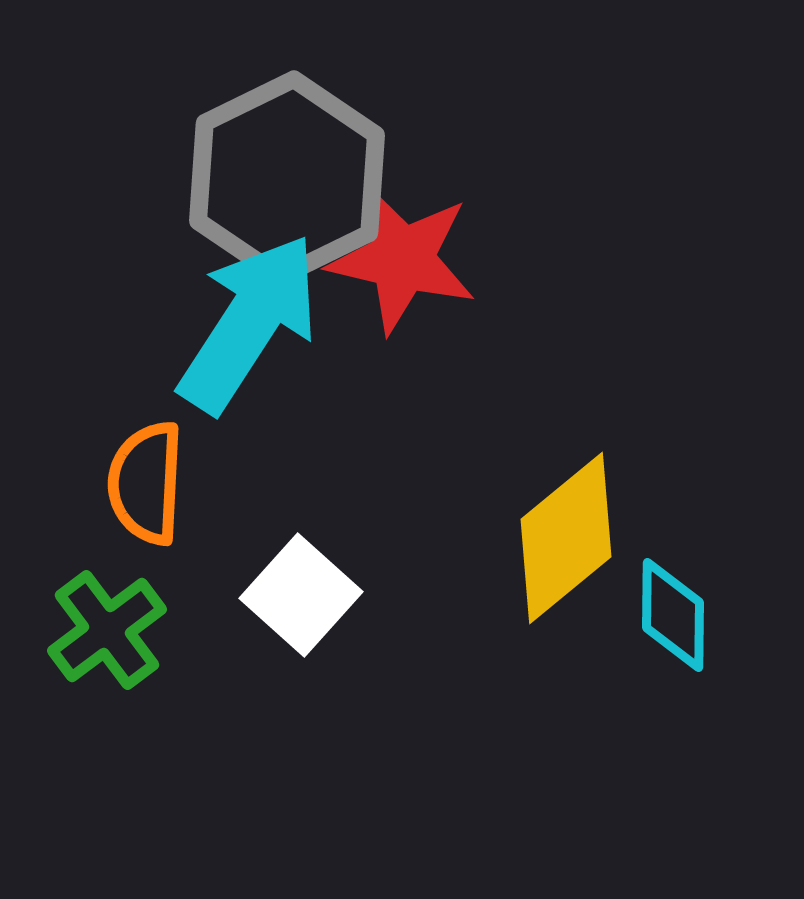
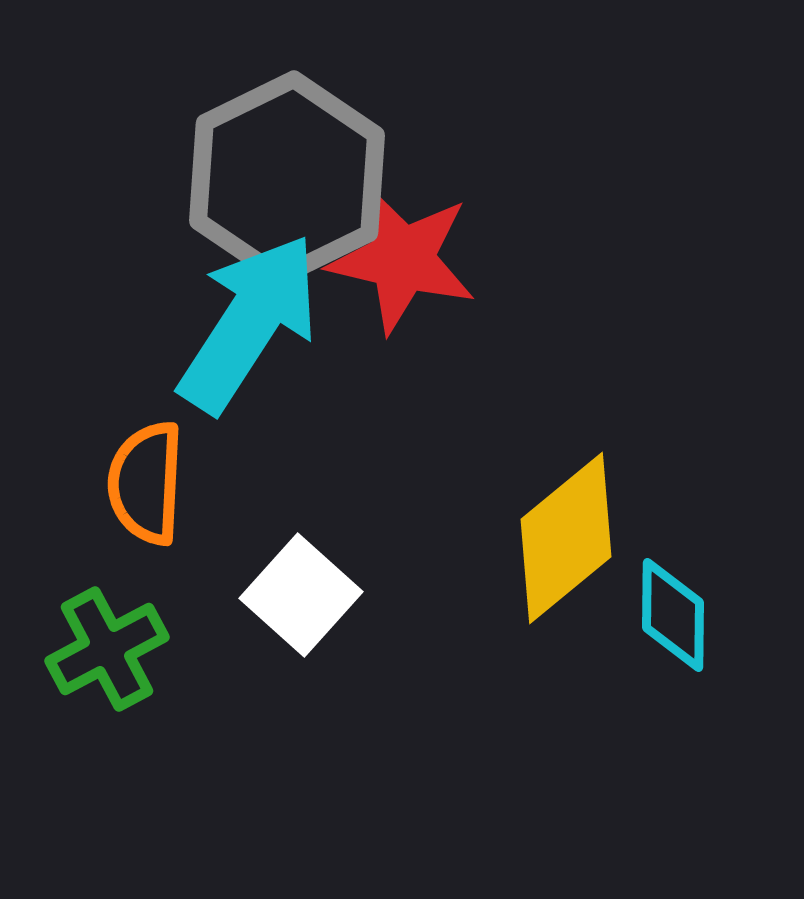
green cross: moved 19 px down; rotated 9 degrees clockwise
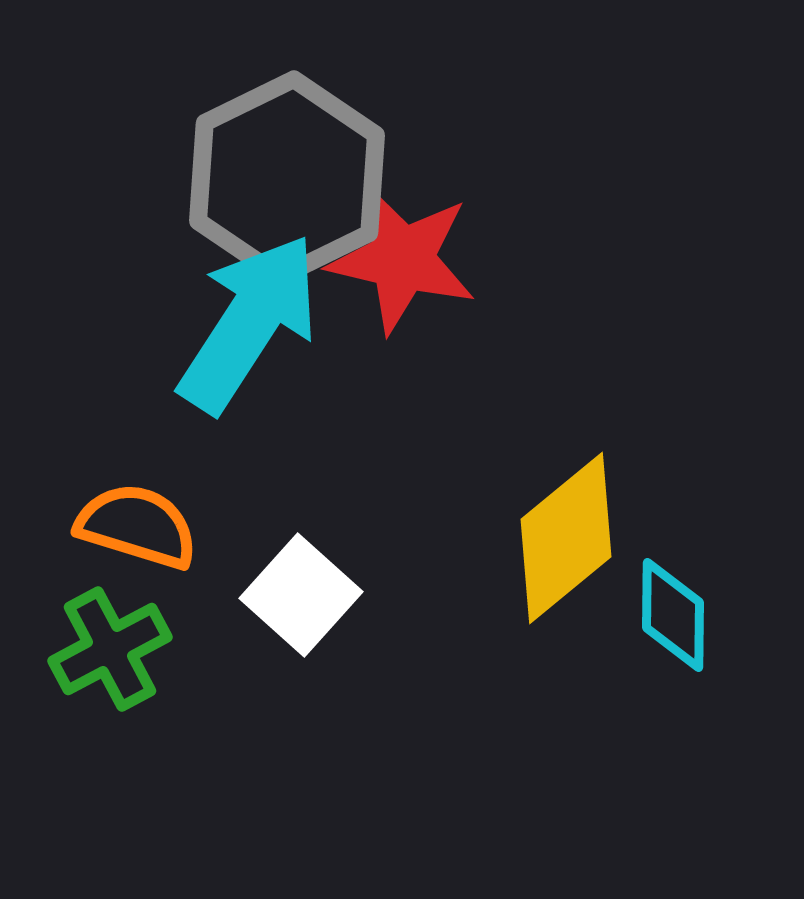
orange semicircle: moved 9 px left, 43 px down; rotated 104 degrees clockwise
green cross: moved 3 px right
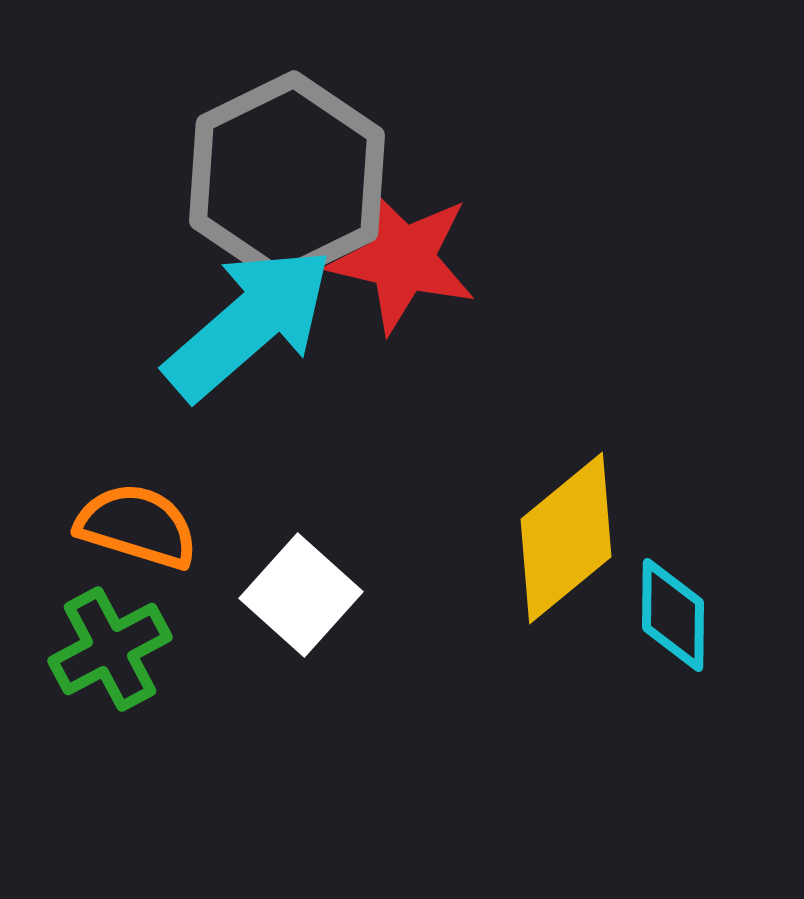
cyan arrow: rotated 16 degrees clockwise
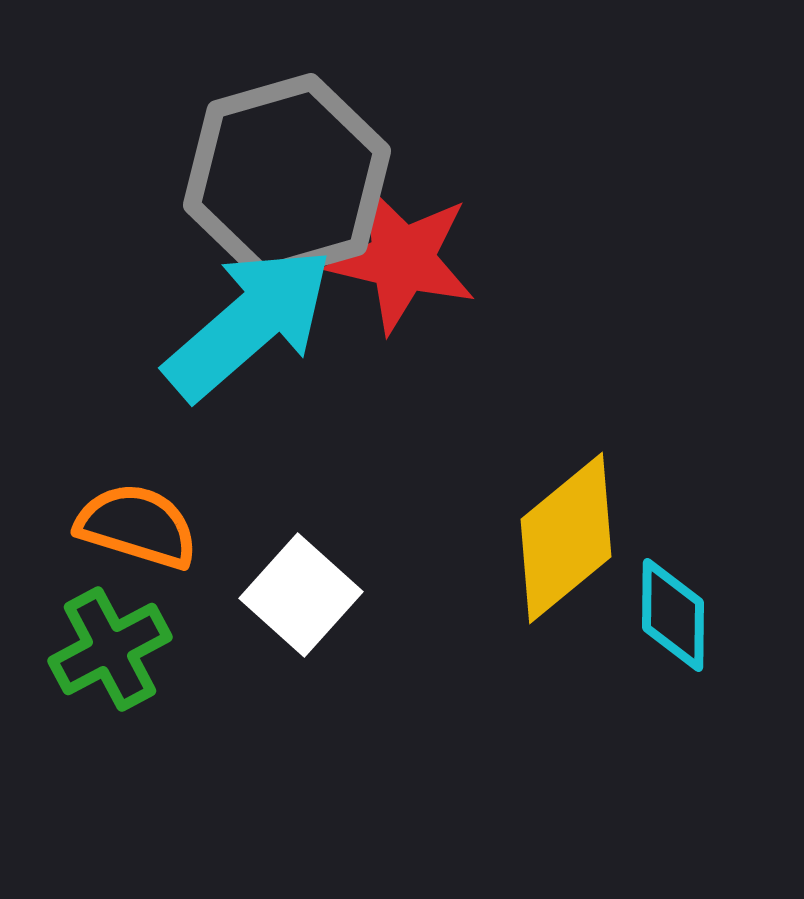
gray hexagon: rotated 10 degrees clockwise
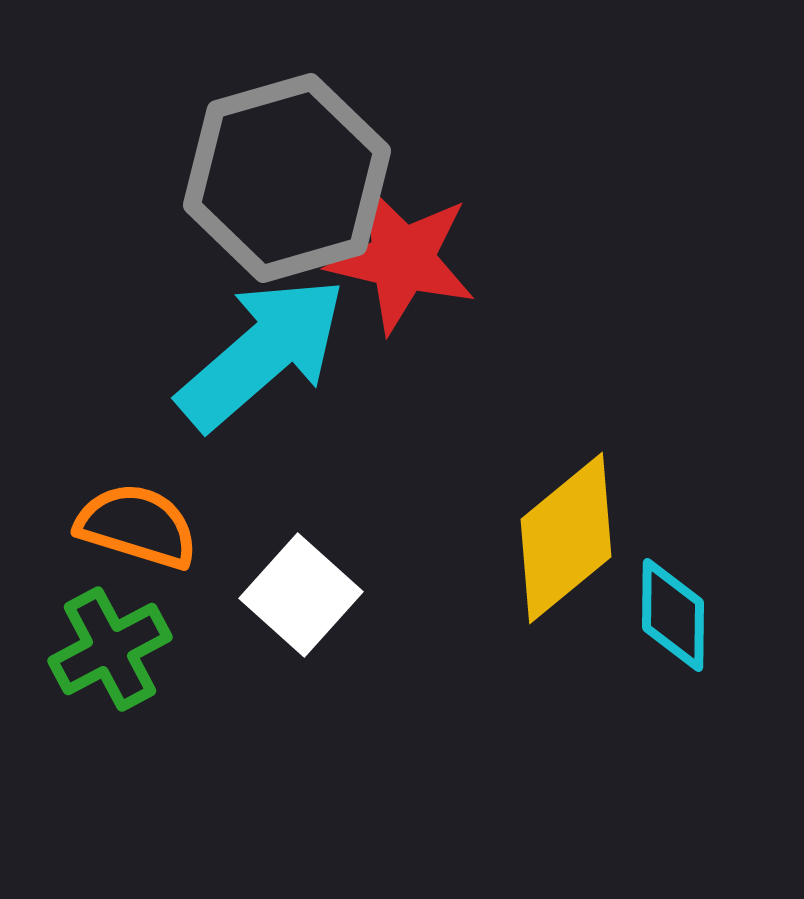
cyan arrow: moved 13 px right, 30 px down
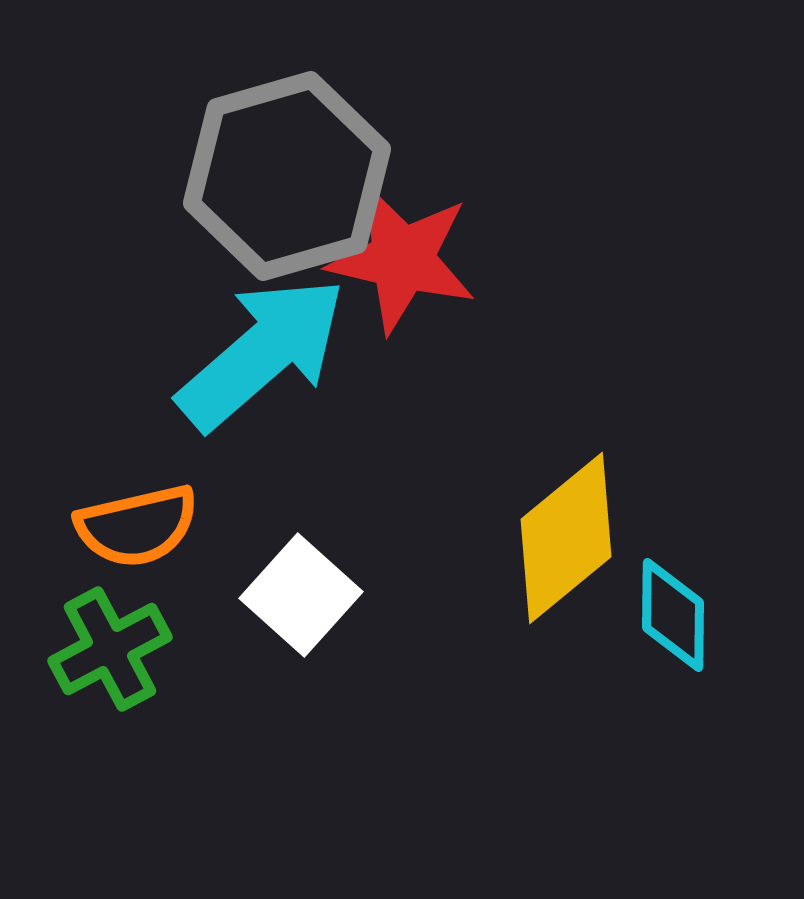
gray hexagon: moved 2 px up
orange semicircle: rotated 150 degrees clockwise
